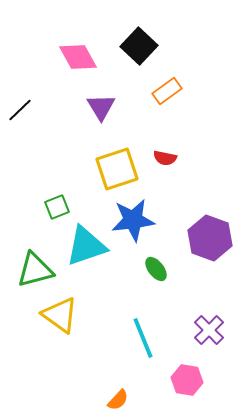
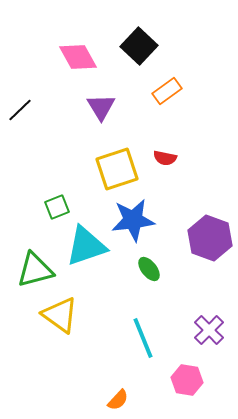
green ellipse: moved 7 px left
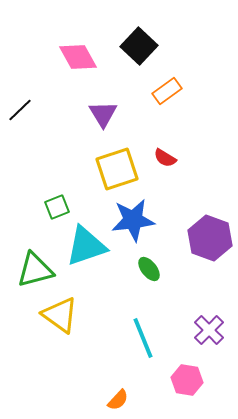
purple triangle: moved 2 px right, 7 px down
red semicircle: rotated 20 degrees clockwise
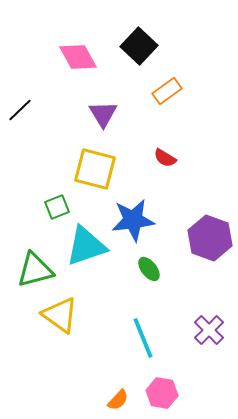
yellow square: moved 22 px left; rotated 33 degrees clockwise
pink hexagon: moved 25 px left, 13 px down
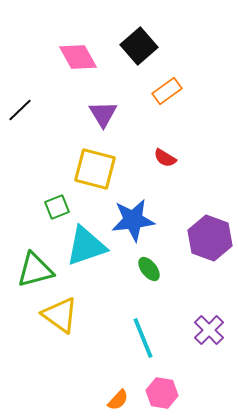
black square: rotated 6 degrees clockwise
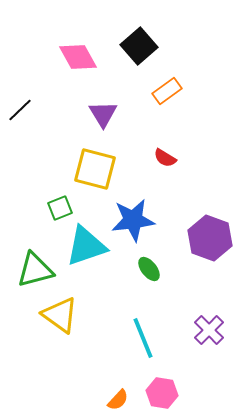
green square: moved 3 px right, 1 px down
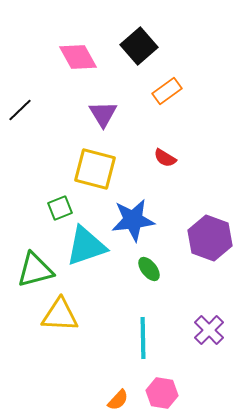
yellow triangle: rotated 33 degrees counterclockwise
cyan line: rotated 21 degrees clockwise
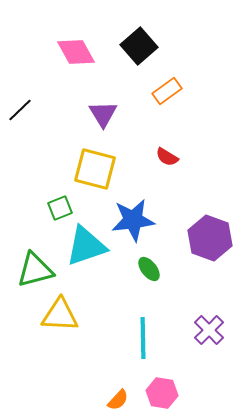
pink diamond: moved 2 px left, 5 px up
red semicircle: moved 2 px right, 1 px up
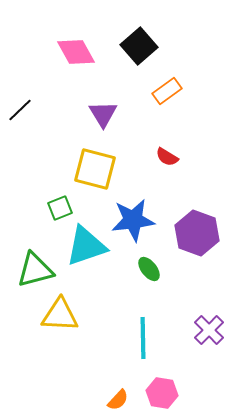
purple hexagon: moved 13 px left, 5 px up
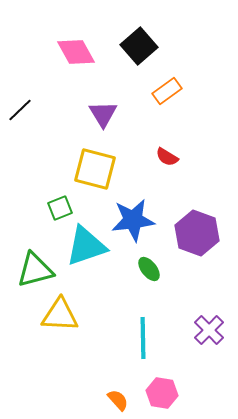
orange semicircle: rotated 85 degrees counterclockwise
